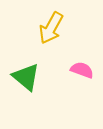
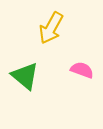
green triangle: moved 1 px left, 1 px up
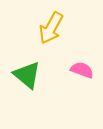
green triangle: moved 2 px right, 1 px up
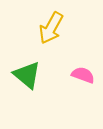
pink semicircle: moved 1 px right, 5 px down
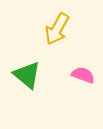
yellow arrow: moved 6 px right, 1 px down
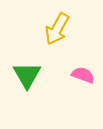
green triangle: rotated 20 degrees clockwise
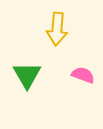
yellow arrow: rotated 24 degrees counterclockwise
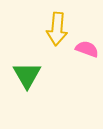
pink semicircle: moved 4 px right, 26 px up
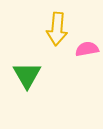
pink semicircle: rotated 30 degrees counterclockwise
